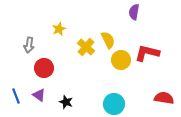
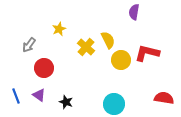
gray arrow: rotated 28 degrees clockwise
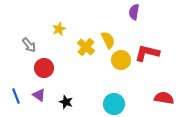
gray arrow: rotated 77 degrees counterclockwise
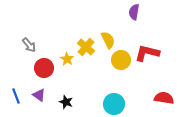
yellow star: moved 8 px right, 30 px down; rotated 16 degrees counterclockwise
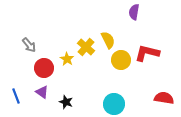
purple triangle: moved 3 px right, 3 px up
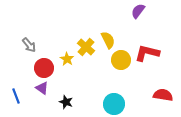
purple semicircle: moved 4 px right, 1 px up; rotated 28 degrees clockwise
purple triangle: moved 4 px up
red semicircle: moved 1 px left, 3 px up
